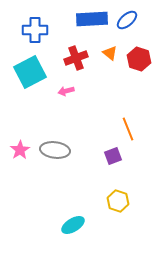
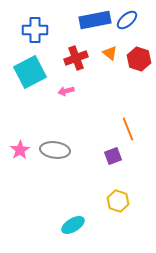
blue rectangle: moved 3 px right, 1 px down; rotated 8 degrees counterclockwise
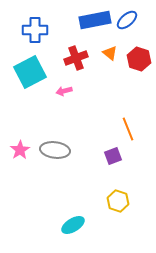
pink arrow: moved 2 px left
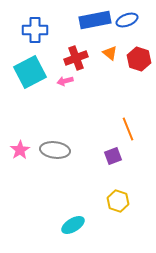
blue ellipse: rotated 20 degrees clockwise
pink arrow: moved 1 px right, 10 px up
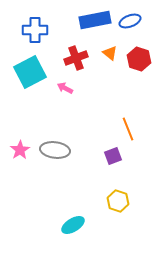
blue ellipse: moved 3 px right, 1 px down
pink arrow: moved 7 px down; rotated 42 degrees clockwise
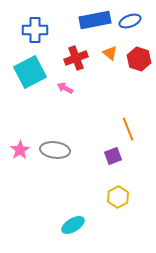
yellow hexagon: moved 4 px up; rotated 15 degrees clockwise
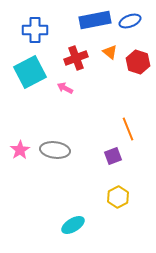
orange triangle: moved 1 px up
red hexagon: moved 1 px left, 3 px down
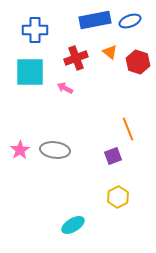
cyan square: rotated 28 degrees clockwise
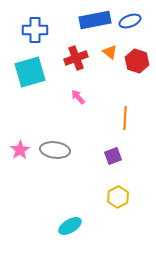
red hexagon: moved 1 px left, 1 px up
cyan square: rotated 16 degrees counterclockwise
pink arrow: moved 13 px right, 9 px down; rotated 21 degrees clockwise
orange line: moved 3 px left, 11 px up; rotated 25 degrees clockwise
cyan ellipse: moved 3 px left, 1 px down
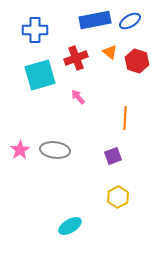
blue ellipse: rotated 10 degrees counterclockwise
cyan square: moved 10 px right, 3 px down
